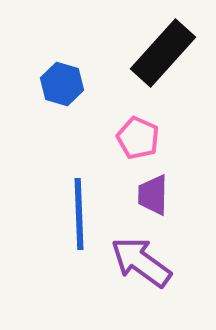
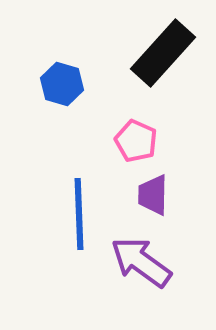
pink pentagon: moved 2 px left, 3 px down
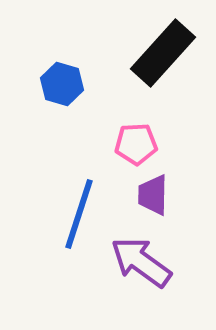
pink pentagon: moved 3 px down; rotated 27 degrees counterclockwise
blue line: rotated 20 degrees clockwise
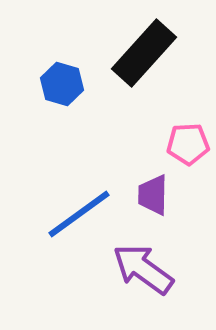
black rectangle: moved 19 px left
pink pentagon: moved 52 px right
blue line: rotated 36 degrees clockwise
purple arrow: moved 2 px right, 7 px down
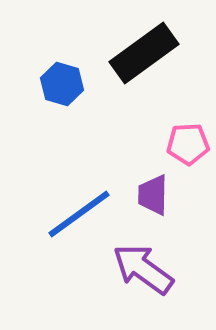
black rectangle: rotated 12 degrees clockwise
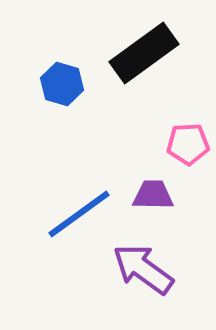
purple trapezoid: rotated 90 degrees clockwise
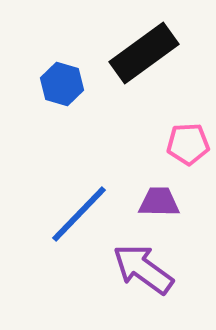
purple trapezoid: moved 6 px right, 7 px down
blue line: rotated 10 degrees counterclockwise
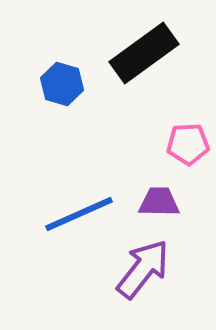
blue line: rotated 22 degrees clockwise
purple arrow: rotated 92 degrees clockwise
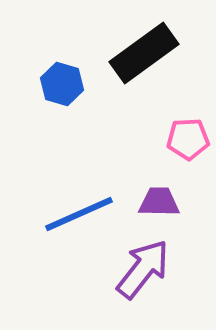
pink pentagon: moved 5 px up
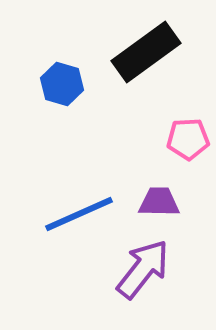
black rectangle: moved 2 px right, 1 px up
